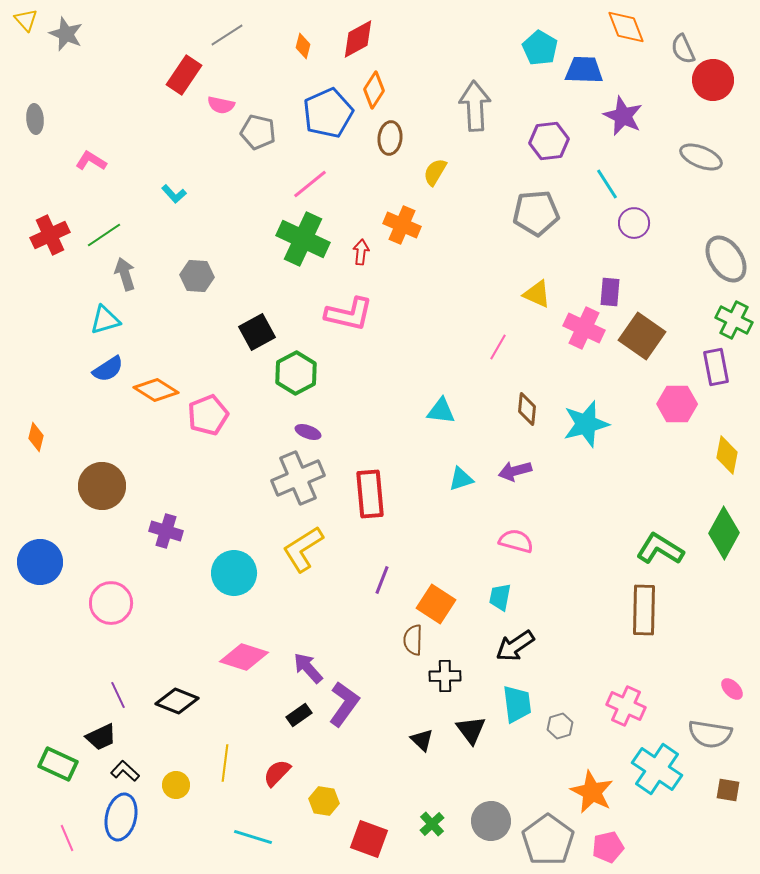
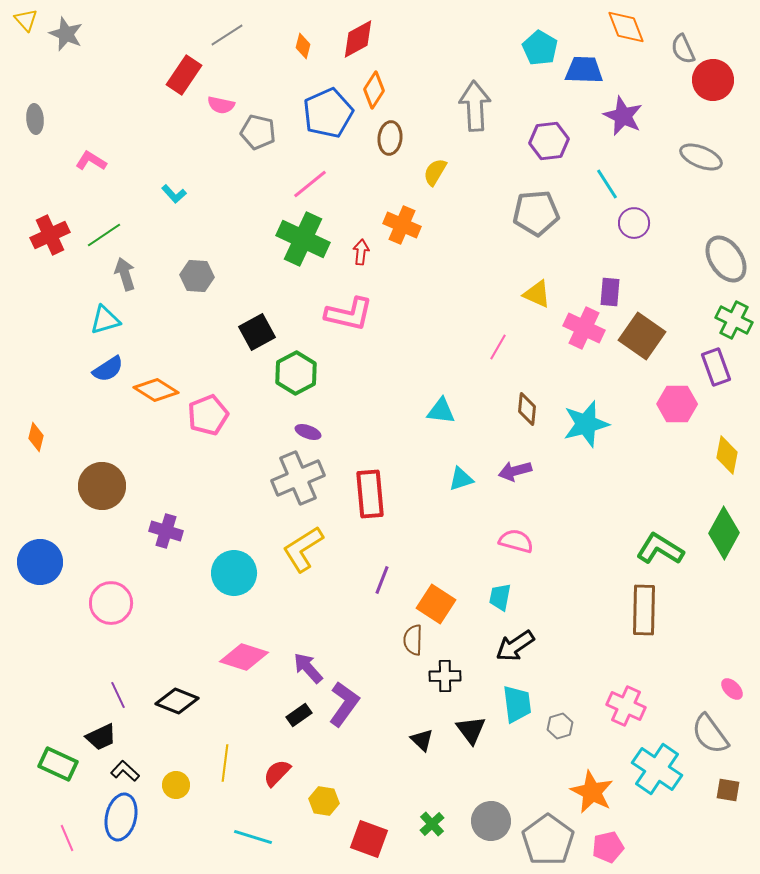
purple rectangle at (716, 367): rotated 9 degrees counterclockwise
gray semicircle at (710, 734): rotated 45 degrees clockwise
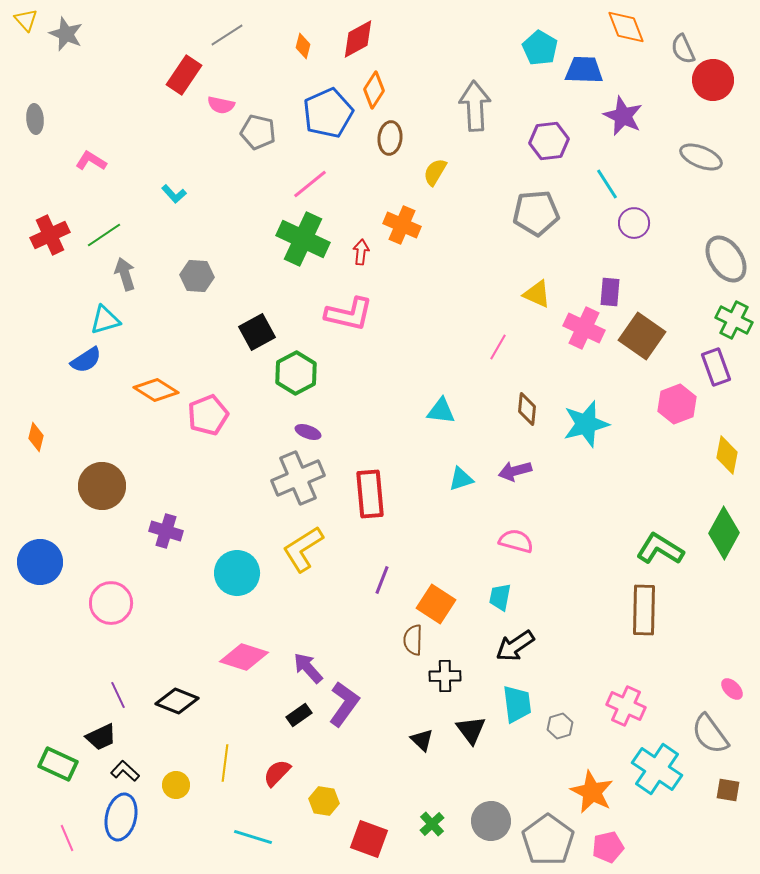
blue semicircle at (108, 369): moved 22 px left, 9 px up
pink hexagon at (677, 404): rotated 21 degrees counterclockwise
cyan circle at (234, 573): moved 3 px right
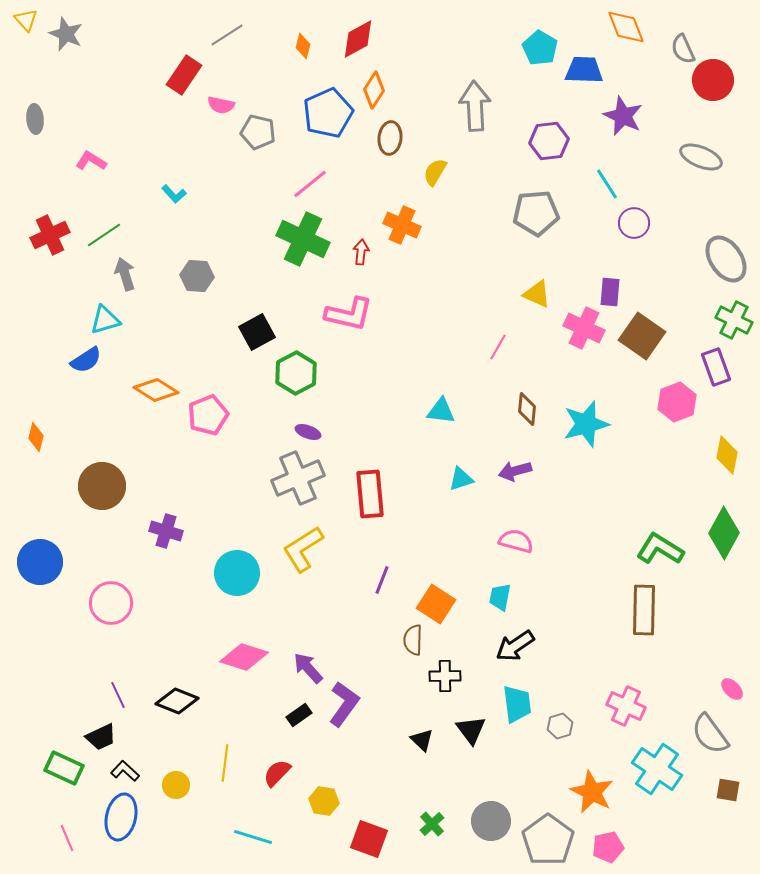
pink hexagon at (677, 404): moved 2 px up
green rectangle at (58, 764): moved 6 px right, 4 px down
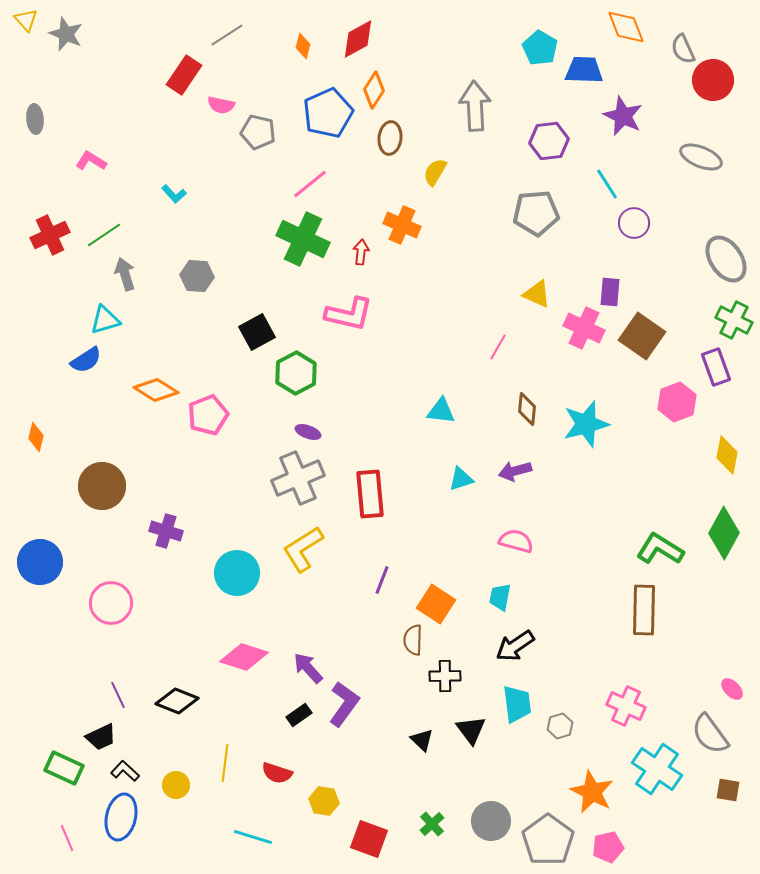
red semicircle at (277, 773): rotated 116 degrees counterclockwise
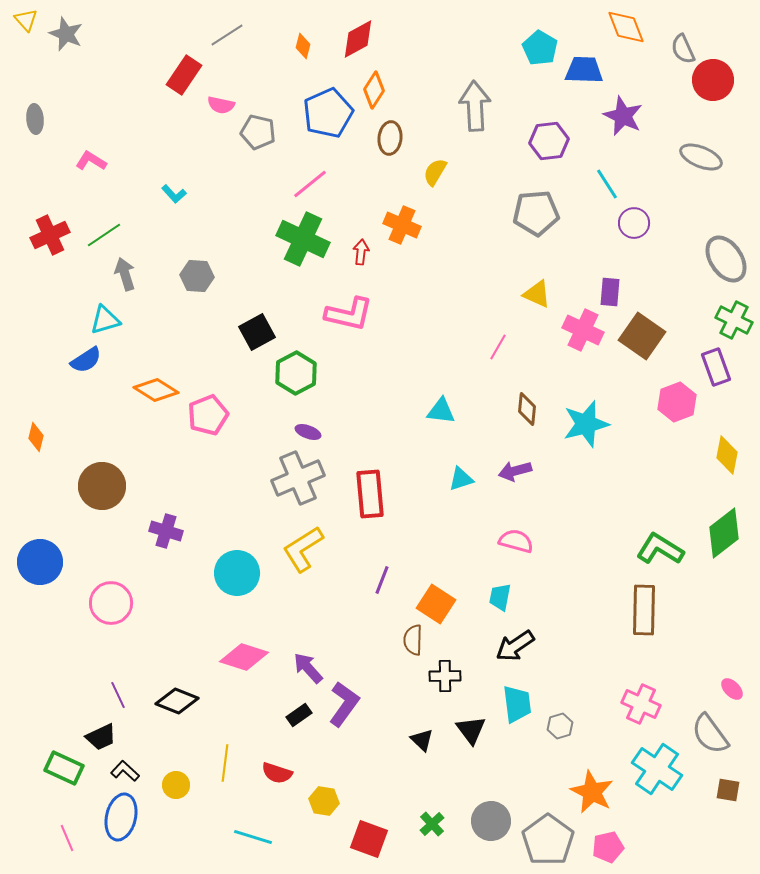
pink cross at (584, 328): moved 1 px left, 2 px down
green diamond at (724, 533): rotated 24 degrees clockwise
pink cross at (626, 706): moved 15 px right, 2 px up
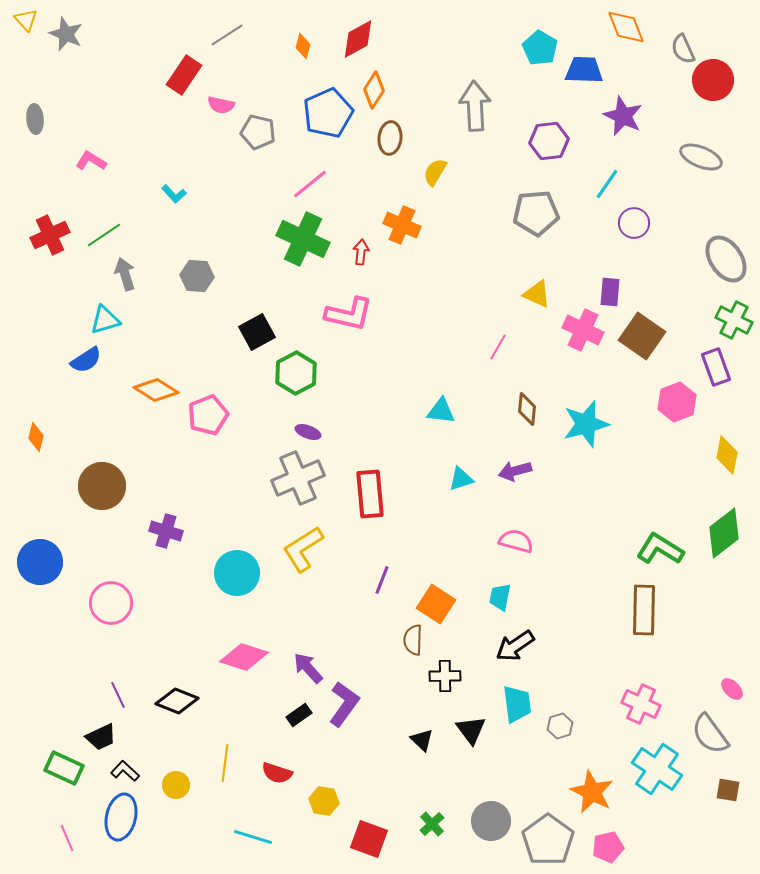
cyan line at (607, 184): rotated 68 degrees clockwise
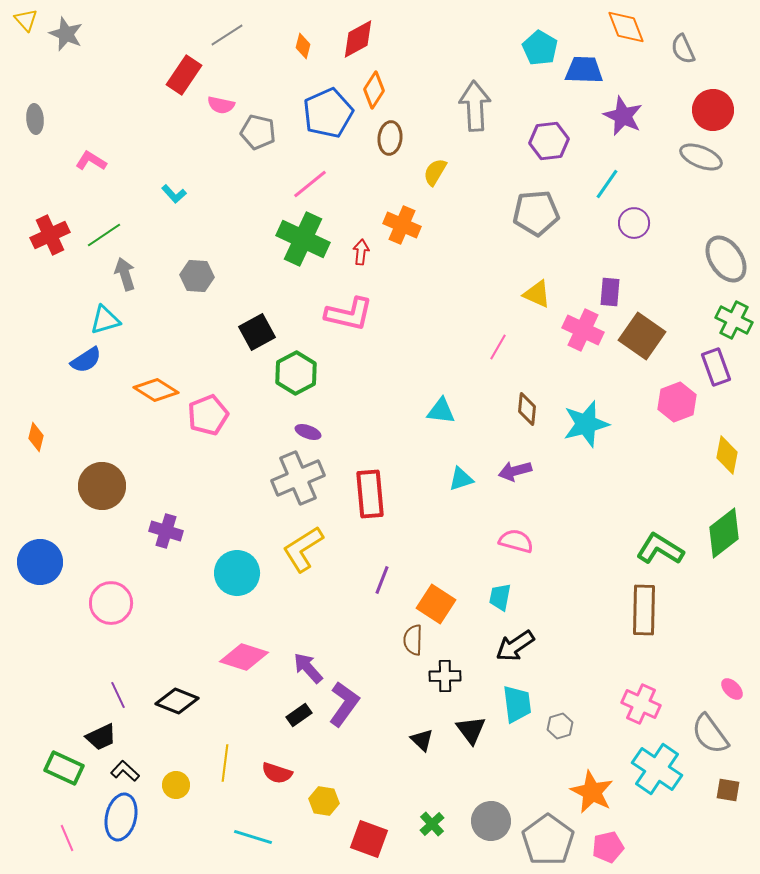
red circle at (713, 80): moved 30 px down
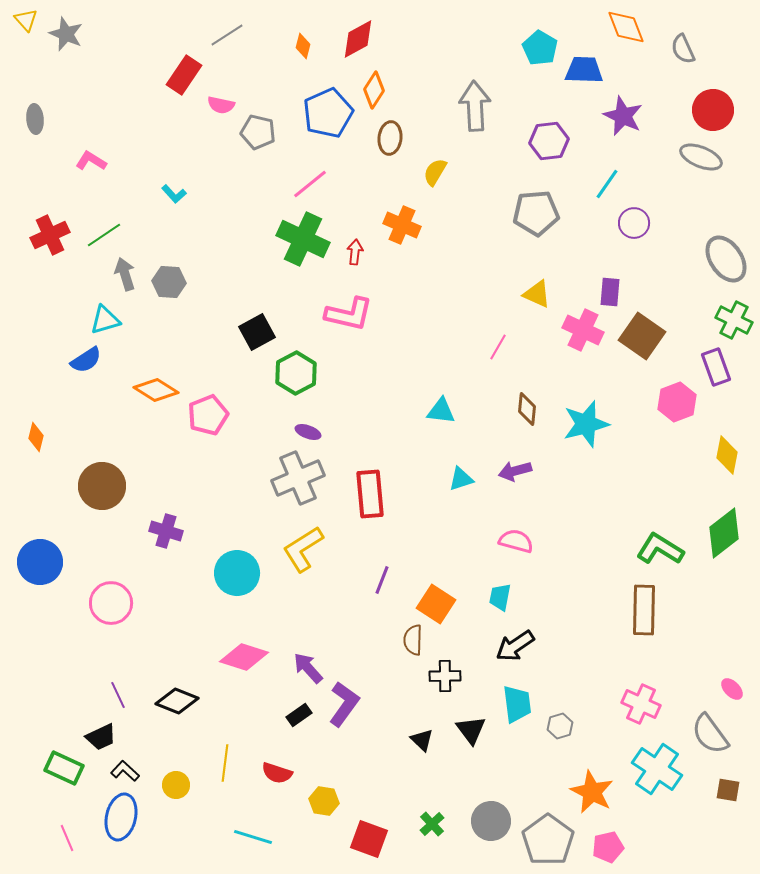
red arrow at (361, 252): moved 6 px left
gray hexagon at (197, 276): moved 28 px left, 6 px down
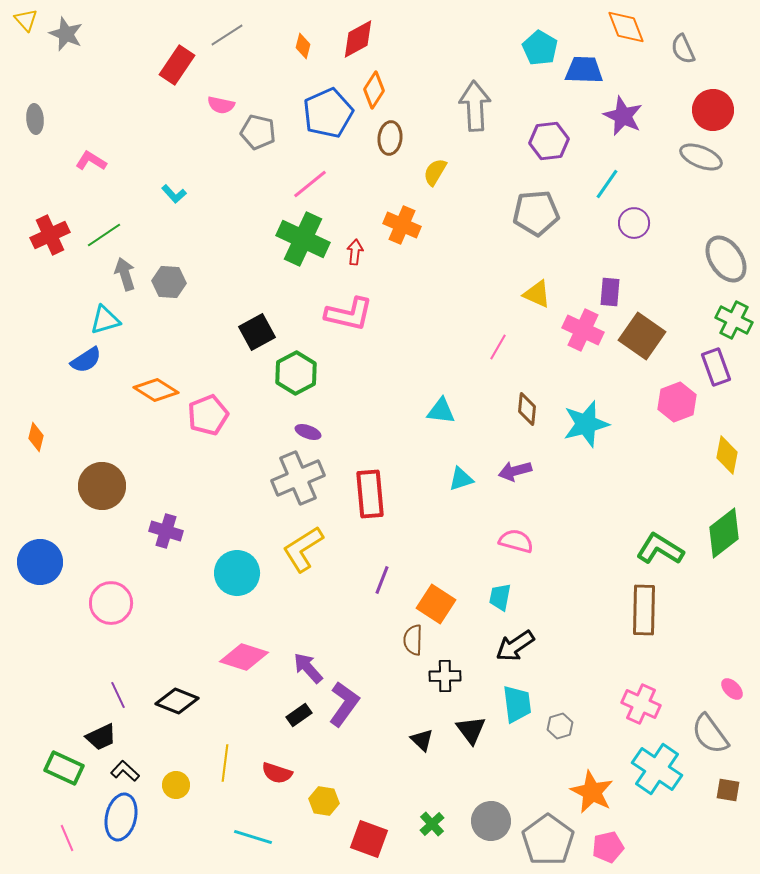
red rectangle at (184, 75): moved 7 px left, 10 px up
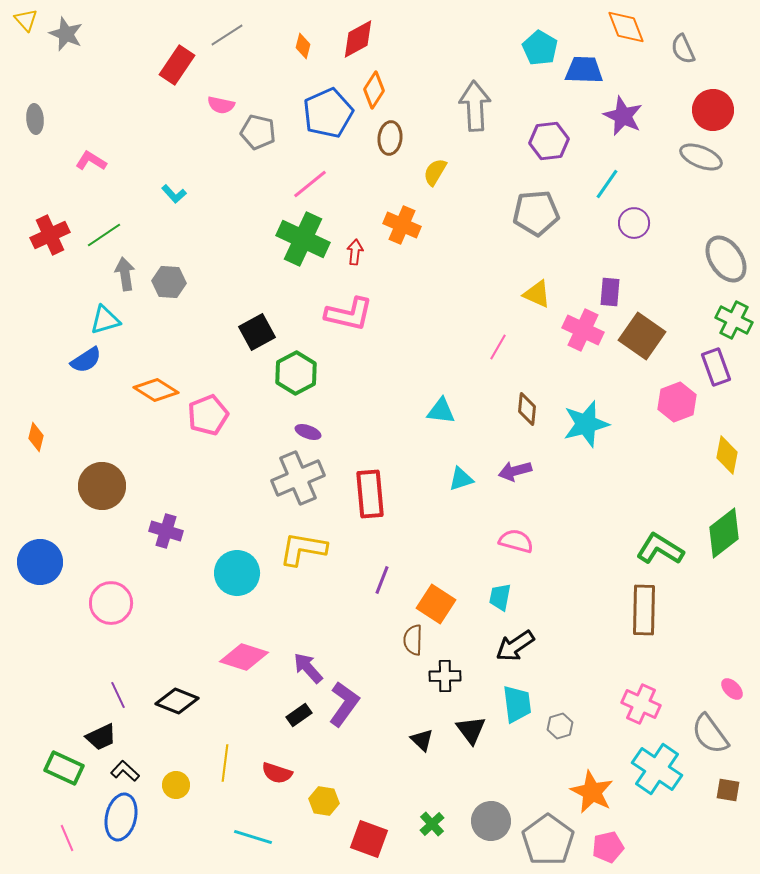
gray arrow at (125, 274): rotated 8 degrees clockwise
yellow L-shape at (303, 549): rotated 42 degrees clockwise
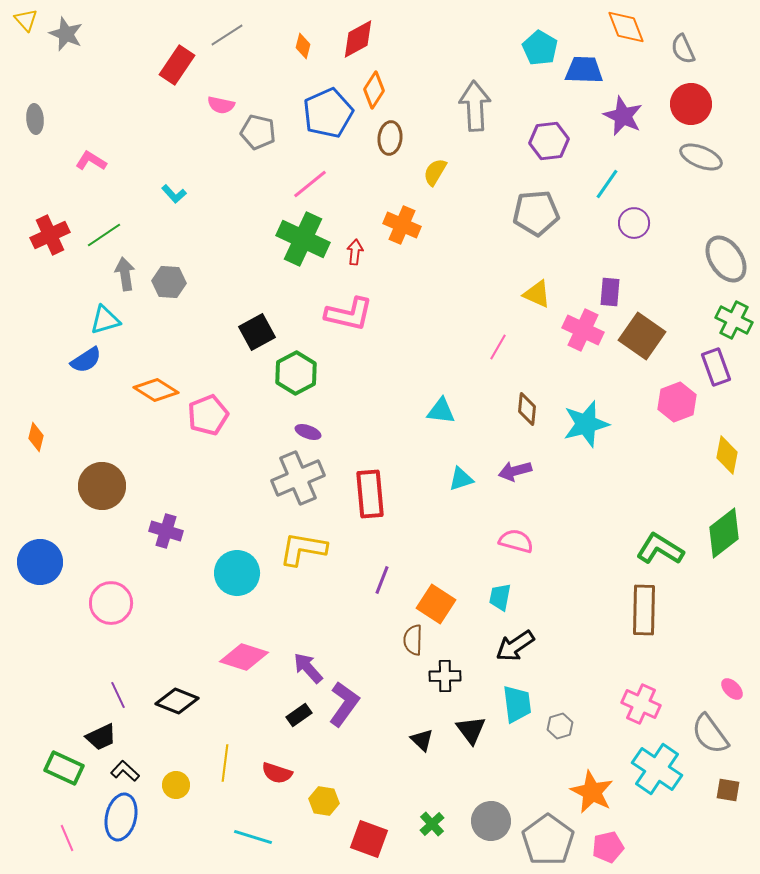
red circle at (713, 110): moved 22 px left, 6 px up
